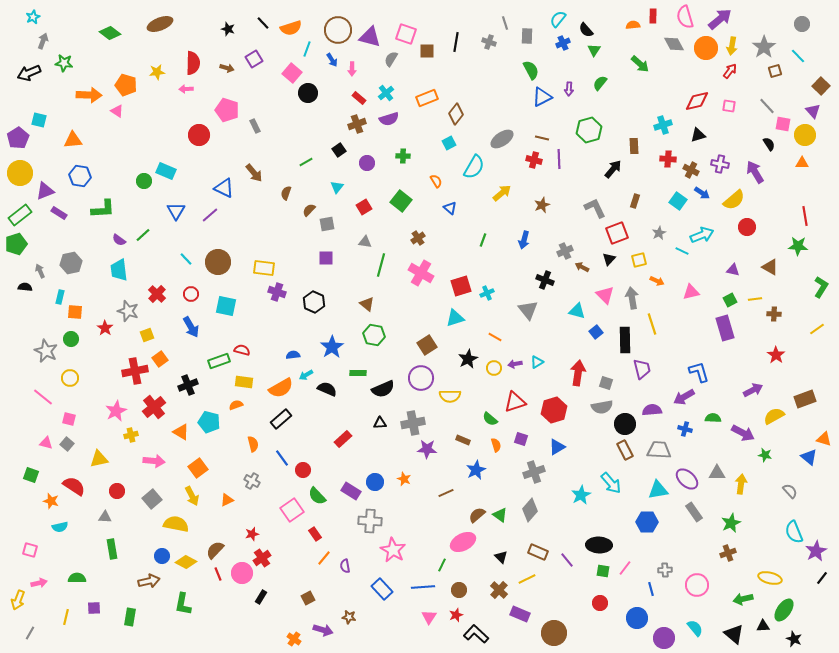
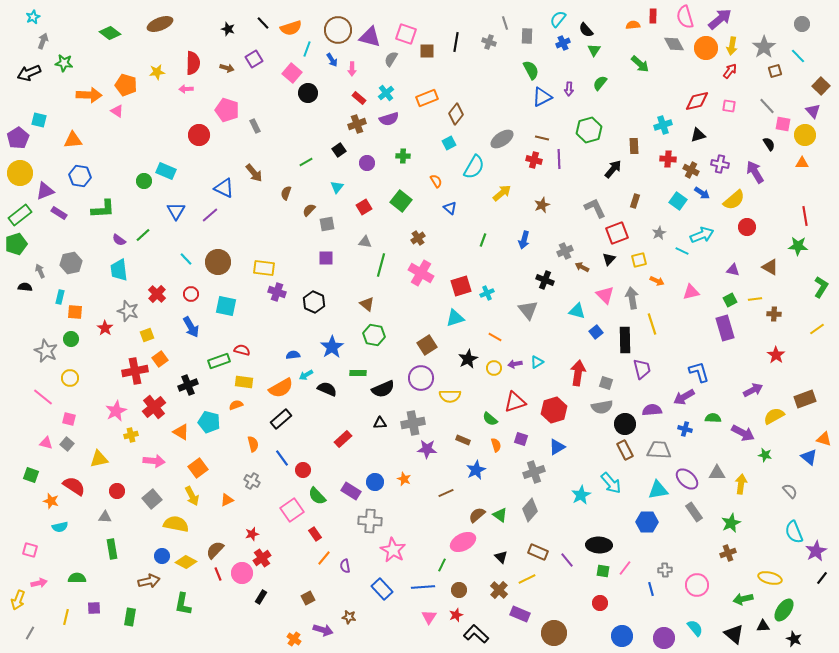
blue circle at (637, 618): moved 15 px left, 18 px down
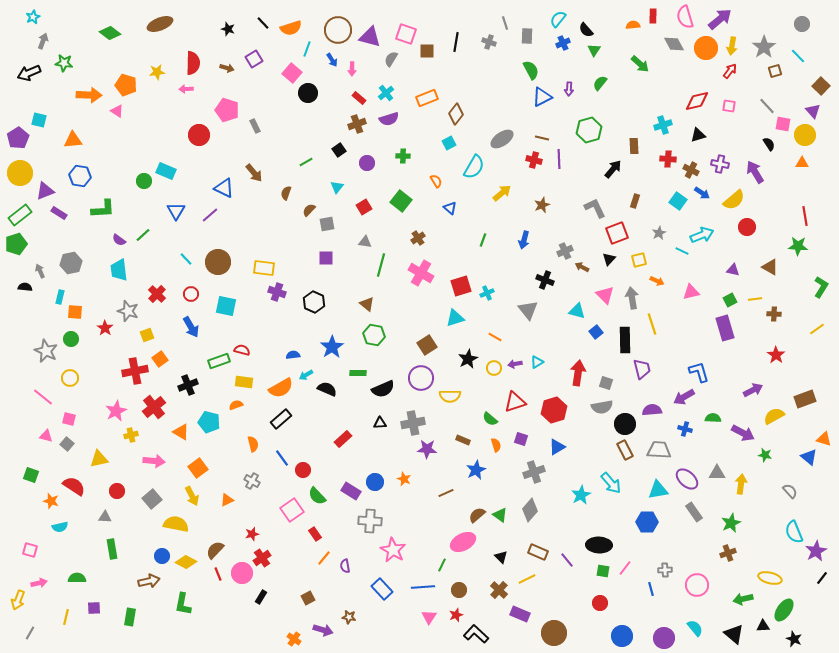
pink triangle at (46, 443): moved 7 px up
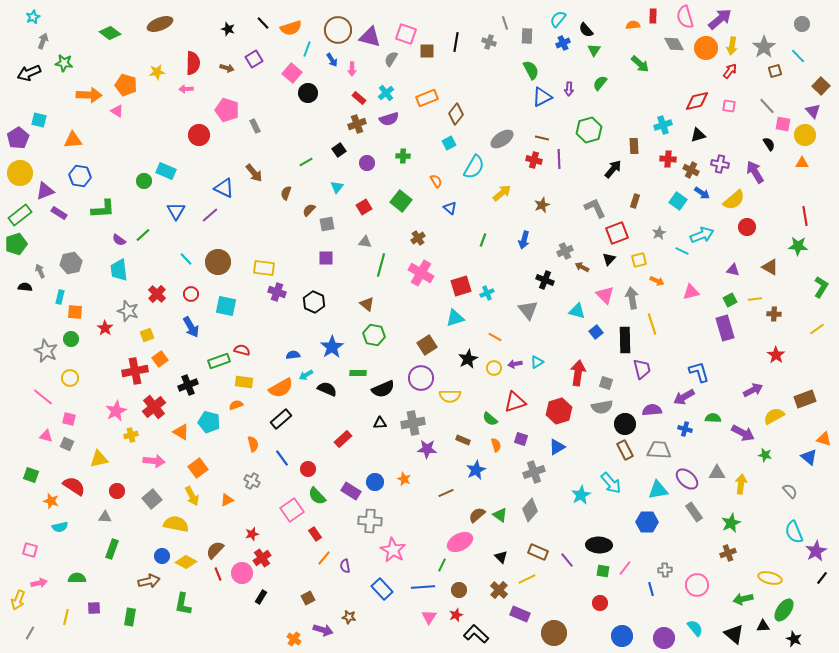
red hexagon at (554, 410): moved 5 px right, 1 px down
gray square at (67, 444): rotated 16 degrees counterclockwise
red circle at (303, 470): moved 5 px right, 1 px up
pink ellipse at (463, 542): moved 3 px left
green rectangle at (112, 549): rotated 30 degrees clockwise
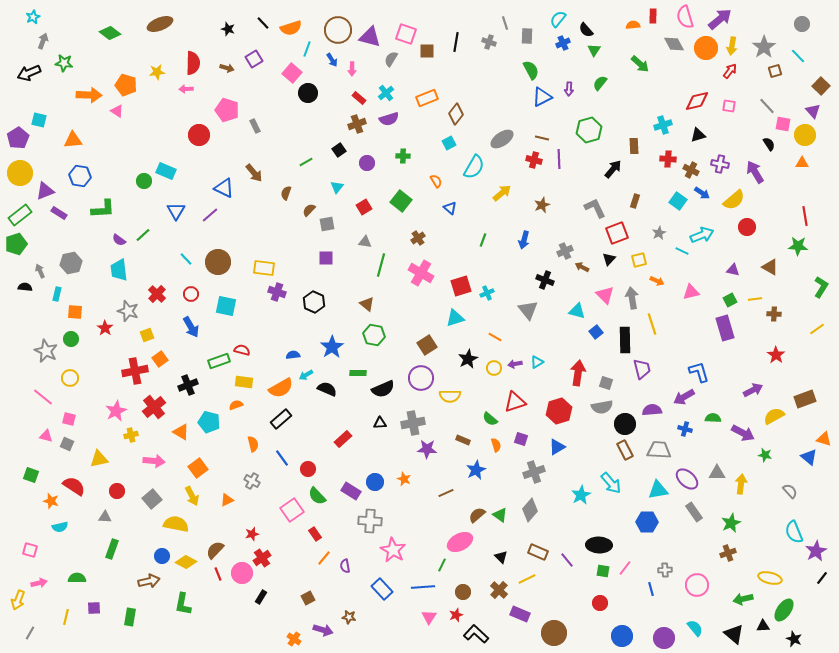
cyan rectangle at (60, 297): moved 3 px left, 3 px up
brown circle at (459, 590): moved 4 px right, 2 px down
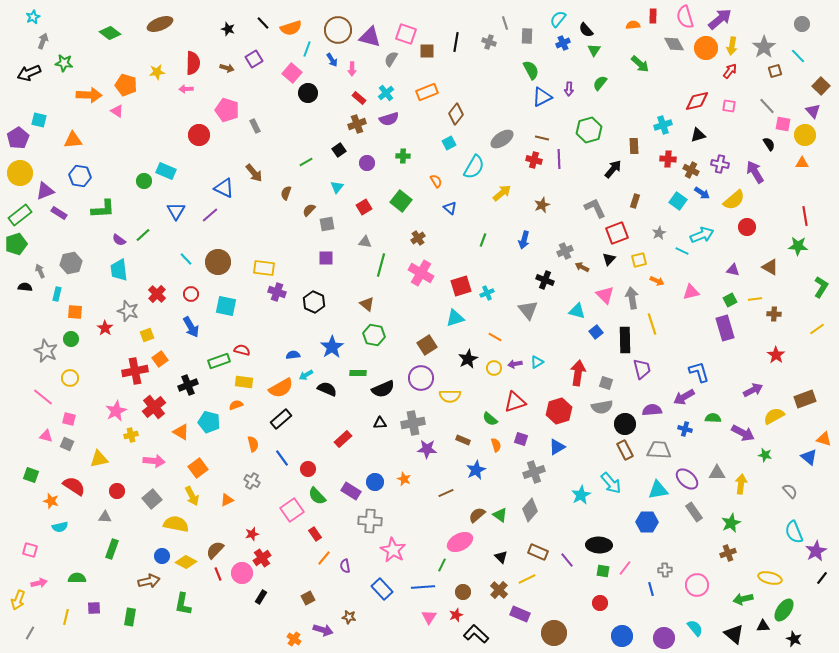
orange rectangle at (427, 98): moved 6 px up
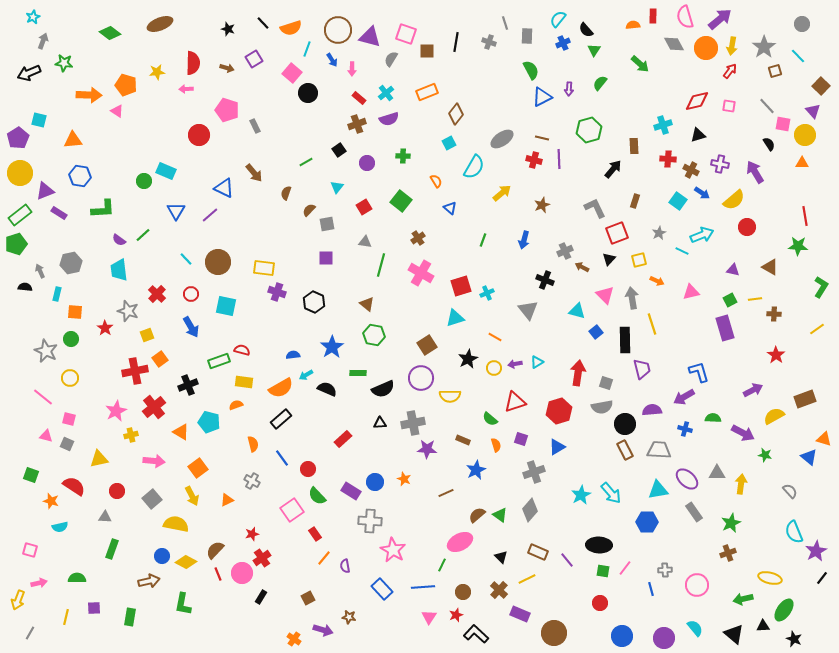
cyan arrow at (611, 483): moved 10 px down
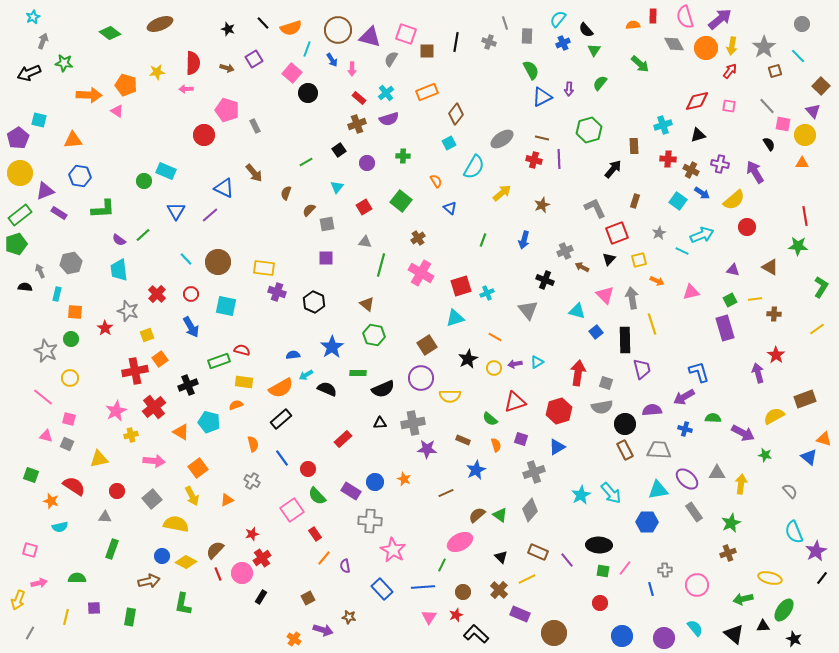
red circle at (199, 135): moved 5 px right
purple arrow at (753, 390): moved 5 px right, 17 px up; rotated 78 degrees counterclockwise
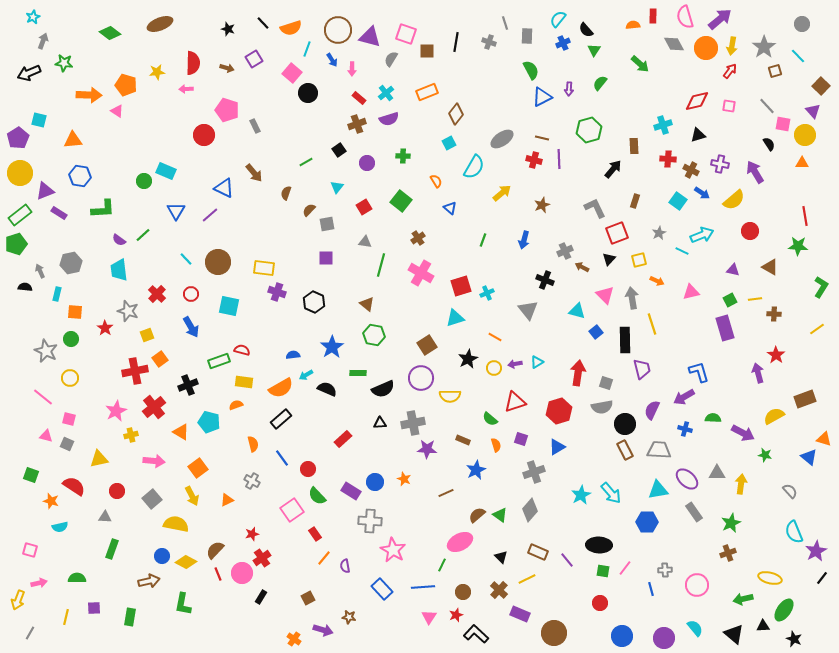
red circle at (747, 227): moved 3 px right, 4 px down
cyan square at (226, 306): moved 3 px right
purple semicircle at (652, 410): rotated 60 degrees counterclockwise
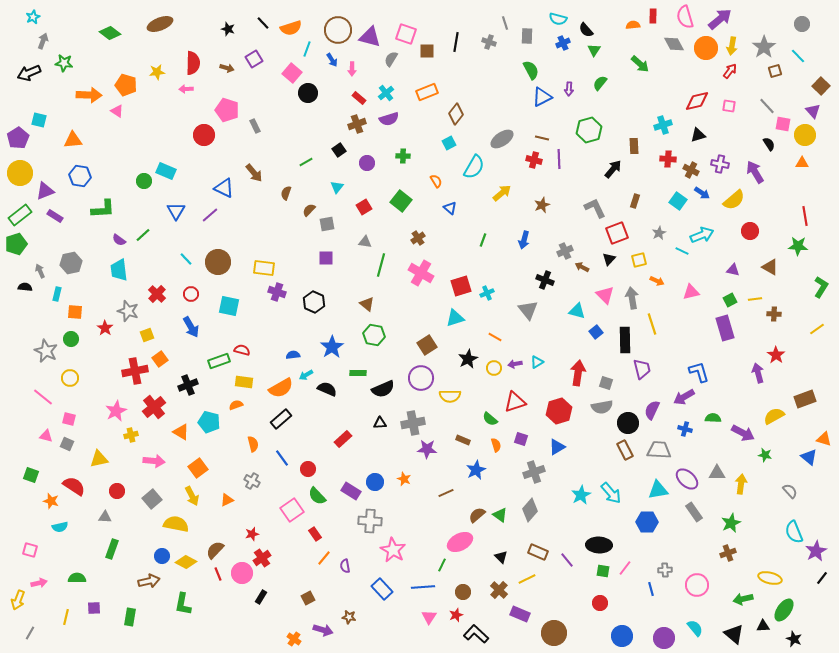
cyan semicircle at (558, 19): rotated 114 degrees counterclockwise
purple rectangle at (59, 213): moved 4 px left, 3 px down
black circle at (625, 424): moved 3 px right, 1 px up
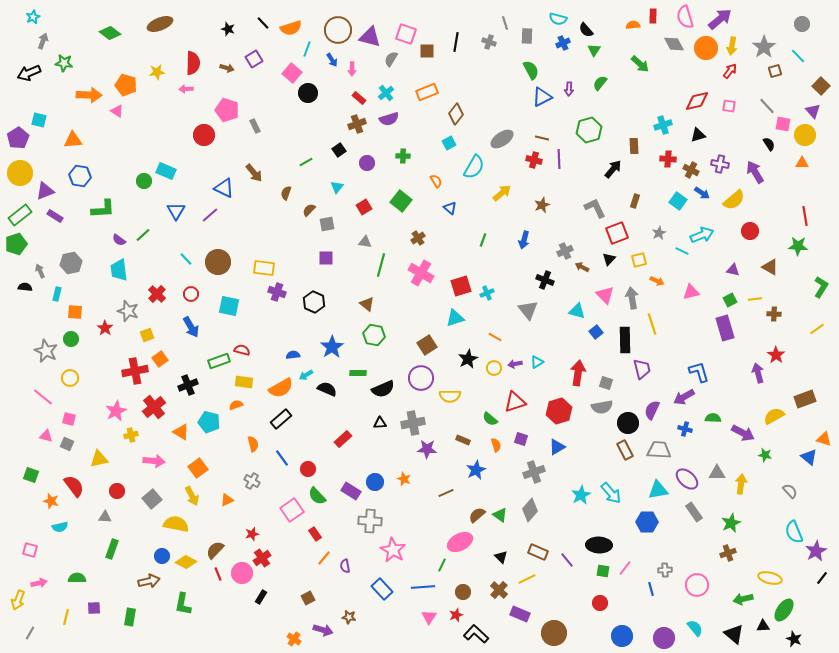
red semicircle at (74, 486): rotated 20 degrees clockwise
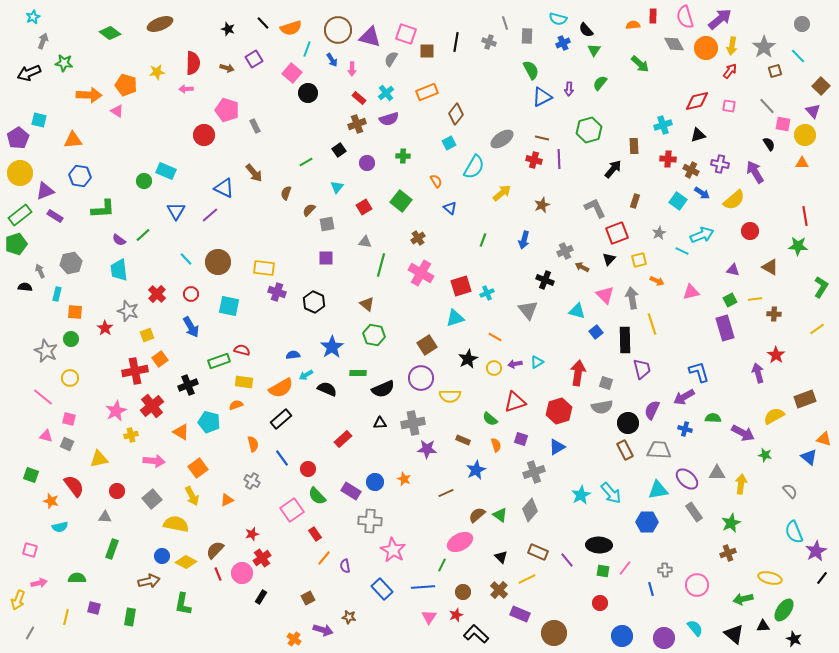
red cross at (154, 407): moved 2 px left, 1 px up
purple square at (94, 608): rotated 16 degrees clockwise
